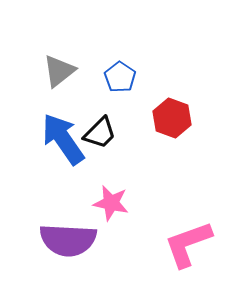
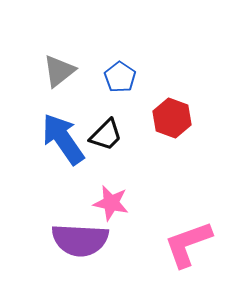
black trapezoid: moved 6 px right, 2 px down
purple semicircle: moved 12 px right
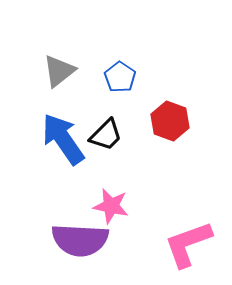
red hexagon: moved 2 px left, 3 px down
pink star: moved 3 px down
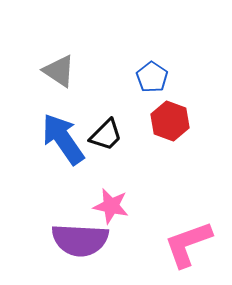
gray triangle: rotated 48 degrees counterclockwise
blue pentagon: moved 32 px right
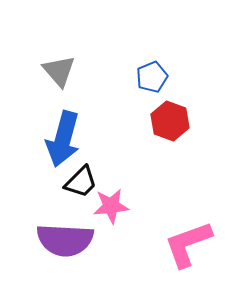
gray triangle: rotated 15 degrees clockwise
blue pentagon: rotated 16 degrees clockwise
black trapezoid: moved 25 px left, 47 px down
blue arrow: rotated 130 degrees counterclockwise
pink star: rotated 18 degrees counterclockwise
purple semicircle: moved 15 px left
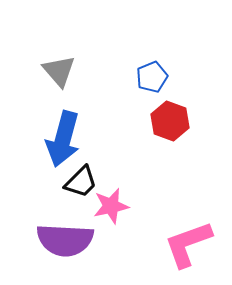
pink star: rotated 6 degrees counterclockwise
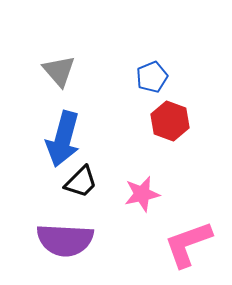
pink star: moved 31 px right, 12 px up
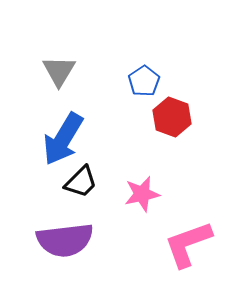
gray triangle: rotated 12 degrees clockwise
blue pentagon: moved 8 px left, 4 px down; rotated 12 degrees counterclockwise
red hexagon: moved 2 px right, 4 px up
blue arrow: rotated 16 degrees clockwise
purple semicircle: rotated 10 degrees counterclockwise
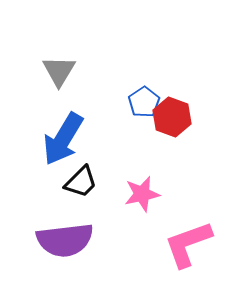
blue pentagon: moved 21 px down
